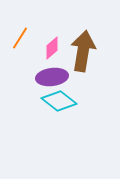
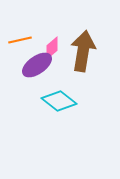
orange line: moved 2 px down; rotated 45 degrees clockwise
purple ellipse: moved 15 px left, 12 px up; rotated 28 degrees counterclockwise
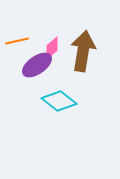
orange line: moved 3 px left, 1 px down
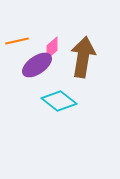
brown arrow: moved 6 px down
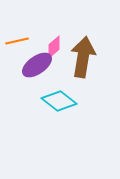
pink diamond: moved 2 px right, 1 px up
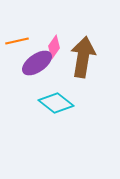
pink diamond: rotated 15 degrees counterclockwise
purple ellipse: moved 2 px up
cyan diamond: moved 3 px left, 2 px down
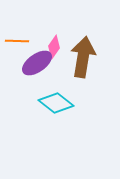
orange line: rotated 15 degrees clockwise
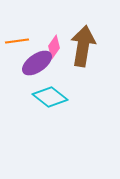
orange line: rotated 10 degrees counterclockwise
brown arrow: moved 11 px up
cyan diamond: moved 6 px left, 6 px up
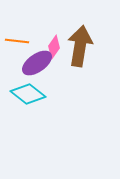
orange line: rotated 15 degrees clockwise
brown arrow: moved 3 px left
cyan diamond: moved 22 px left, 3 px up
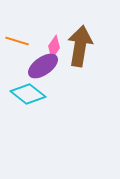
orange line: rotated 10 degrees clockwise
purple ellipse: moved 6 px right, 3 px down
